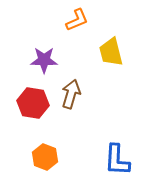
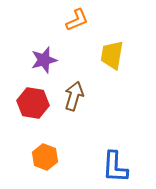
yellow trapezoid: moved 1 px right, 3 px down; rotated 24 degrees clockwise
purple star: rotated 16 degrees counterclockwise
brown arrow: moved 3 px right, 2 px down
blue L-shape: moved 2 px left, 7 px down
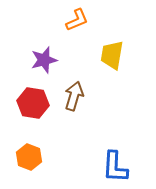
orange hexagon: moved 16 px left
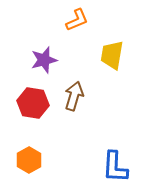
orange hexagon: moved 3 px down; rotated 10 degrees clockwise
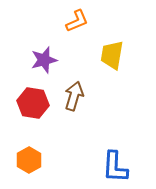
orange L-shape: moved 1 px down
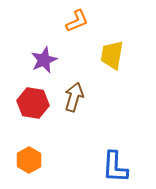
purple star: rotated 8 degrees counterclockwise
brown arrow: moved 1 px down
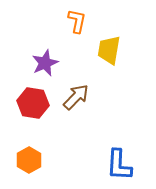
orange L-shape: rotated 55 degrees counterclockwise
yellow trapezoid: moved 3 px left, 5 px up
purple star: moved 1 px right, 3 px down
brown arrow: moved 2 px right; rotated 28 degrees clockwise
blue L-shape: moved 4 px right, 2 px up
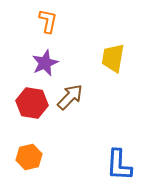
orange L-shape: moved 29 px left
yellow trapezoid: moved 4 px right, 8 px down
brown arrow: moved 6 px left
red hexagon: moved 1 px left
orange hexagon: moved 3 px up; rotated 15 degrees clockwise
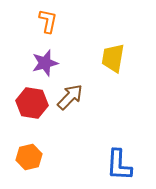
purple star: rotated 8 degrees clockwise
